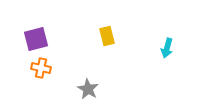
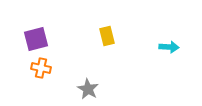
cyan arrow: moved 2 px right, 1 px up; rotated 102 degrees counterclockwise
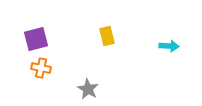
cyan arrow: moved 1 px up
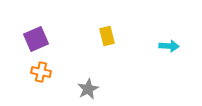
purple square: rotated 10 degrees counterclockwise
orange cross: moved 4 px down
gray star: rotated 15 degrees clockwise
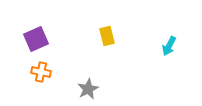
cyan arrow: rotated 114 degrees clockwise
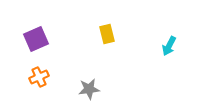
yellow rectangle: moved 2 px up
orange cross: moved 2 px left, 5 px down; rotated 36 degrees counterclockwise
gray star: moved 1 px right; rotated 20 degrees clockwise
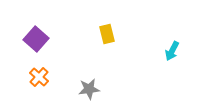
purple square: rotated 25 degrees counterclockwise
cyan arrow: moved 3 px right, 5 px down
orange cross: rotated 24 degrees counterclockwise
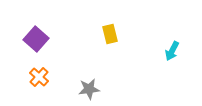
yellow rectangle: moved 3 px right
